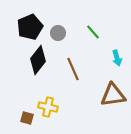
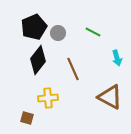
black pentagon: moved 4 px right
green line: rotated 21 degrees counterclockwise
brown triangle: moved 3 px left, 2 px down; rotated 36 degrees clockwise
yellow cross: moved 9 px up; rotated 18 degrees counterclockwise
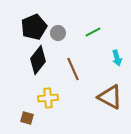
green line: rotated 56 degrees counterclockwise
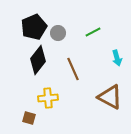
brown square: moved 2 px right
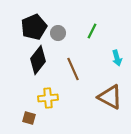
green line: moved 1 px left, 1 px up; rotated 35 degrees counterclockwise
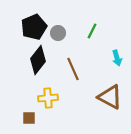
brown square: rotated 16 degrees counterclockwise
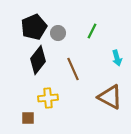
brown square: moved 1 px left
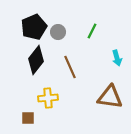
gray circle: moved 1 px up
black diamond: moved 2 px left
brown line: moved 3 px left, 2 px up
brown triangle: rotated 20 degrees counterclockwise
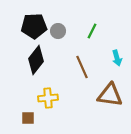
black pentagon: moved 1 px up; rotated 20 degrees clockwise
gray circle: moved 1 px up
brown line: moved 12 px right
brown triangle: moved 2 px up
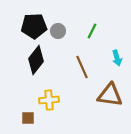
yellow cross: moved 1 px right, 2 px down
